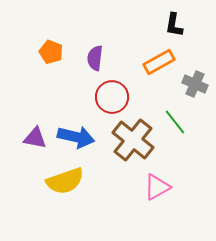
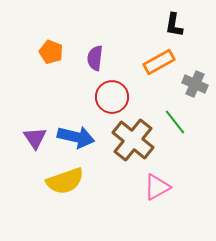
purple triangle: rotated 45 degrees clockwise
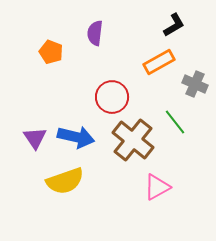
black L-shape: rotated 130 degrees counterclockwise
purple semicircle: moved 25 px up
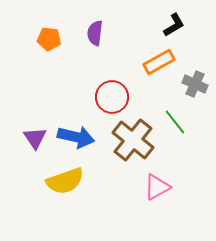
orange pentagon: moved 2 px left, 13 px up; rotated 15 degrees counterclockwise
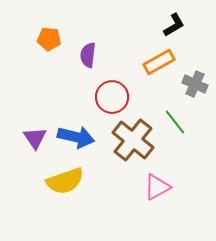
purple semicircle: moved 7 px left, 22 px down
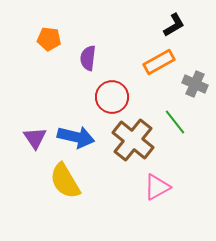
purple semicircle: moved 3 px down
yellow semicircle: rotated 78 degrees clockwise
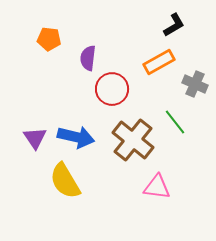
red circle: moved 8 px up
pink triangle: rotated 36 degrees clockwise
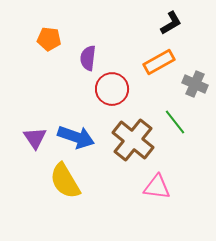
black L-shape: moved 3 px left, 2 px up
blue arrow: rotated 6 degrees clockwise
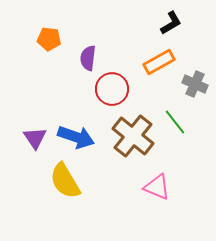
brown cross: moved 4 px up
pink triangle: rotated 16 degrees clockwise
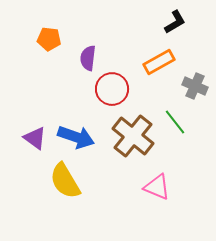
black L-shape: moved 4 px right, 1 px up
gray cross: moved 2 px down
purple triangle: rotated 20 degrees counterclockwise
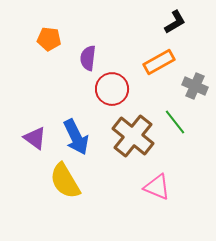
blue arrow: rotated 45 degrees clockwise
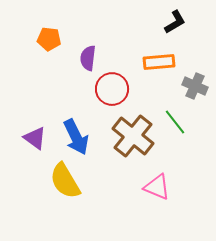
orange rectangle: rotated 24 degrees clockwise
